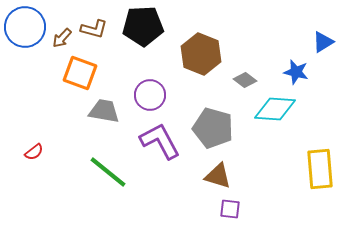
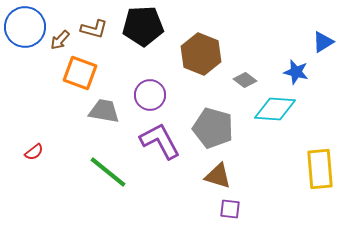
brown arrow: moved 2 px left, 2 px down
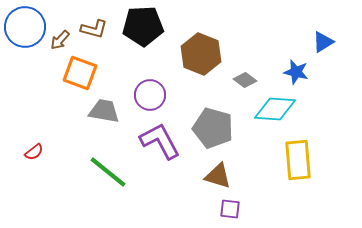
yellow rectangle: moved 22 px left, 9 px up
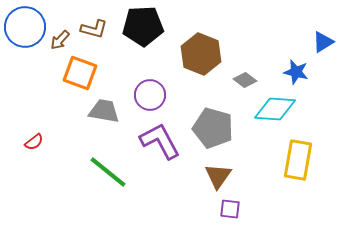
red semicircle: moved 10 px up
yellow rectangle: rotated 15 degrees clockwise
brown triangle: rotated 48 degrees clockwise
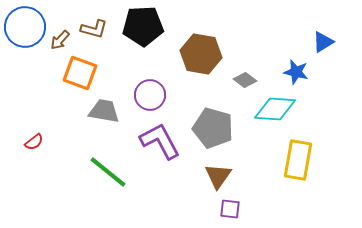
brown hexagon: rotated 12 degrees counterclockwise
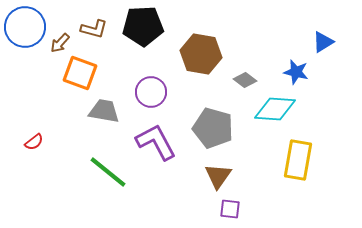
brown arrow: moved 3 px down
purple circle: moved 1 px right, 3 px up
purple L-shape: moved 4 px left, 1 px down
